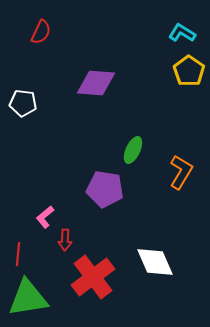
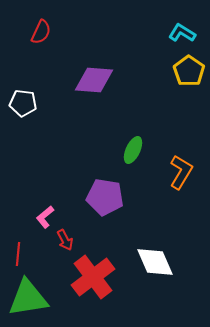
purple diamond: moved 2 px left, 3 px up
purple pentagon: moved 8 px down
red arrow: rotated 30 degrees counterclockwise
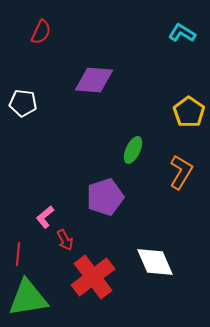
yellow pentagon: moved 41 px down
purple pentagon: rotated 27 degrees counterclockwise
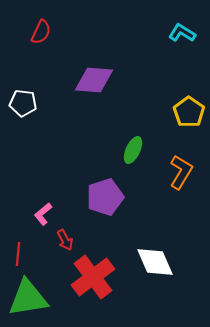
pink L-shape: moved 2 px left, 3 px up
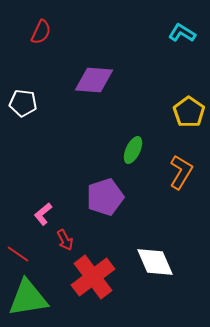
red line: rotated 60 degrees counterclockwise
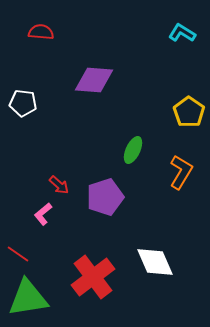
red semicircle: rotated 110 degrees counterclockwise
red arrow: moved 6 px left, 55 px up; rotated 20 degrees counterclockwise
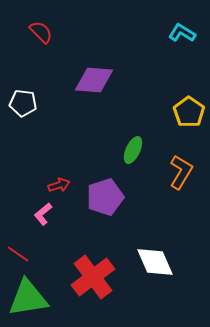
red semicircle: rotated 40 degrees clockwise
red arrow: rotated 60 degrees counterclockwise
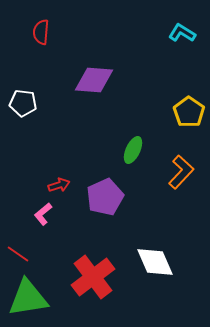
red semicircle: rotated 130 degrees counterclockwise
orange L-shape: rotated 12 degrees clockwise
purple pentagon: rotated 6 degrees counterclockwise
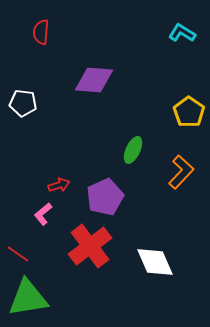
red cross: moved 3 px left, 31 px up
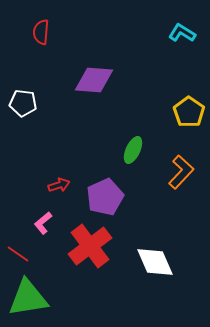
pink L-shape: moved 9 px down
